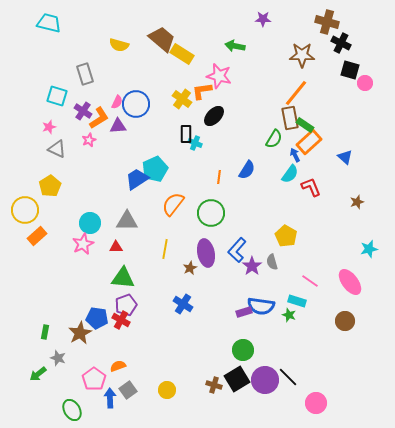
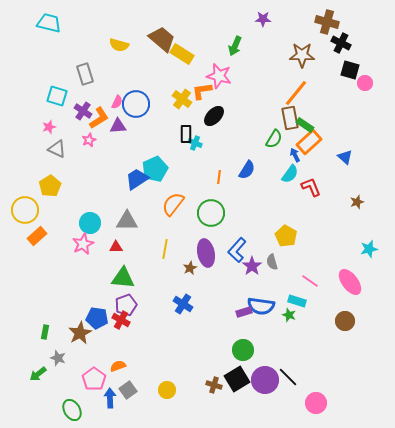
green arrow at (235, 46): rotated 78 degrees counterclockwise
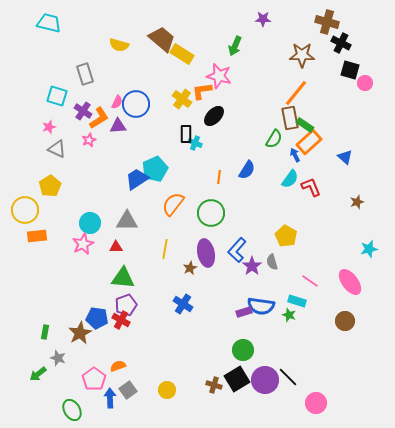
cyan semicircle at (290, 174): moved 5 px down
orange rectangle at (37, 236): rotated 36 degrees clockwise
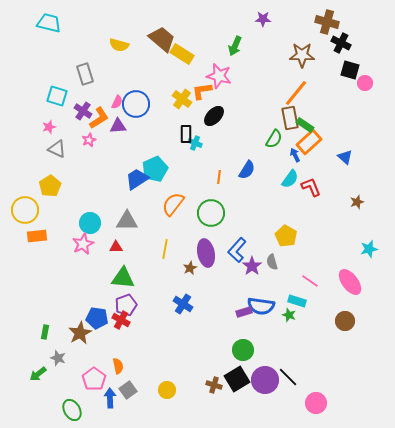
orange semicircle at (118, 366): rotated 98 degrees clockwise
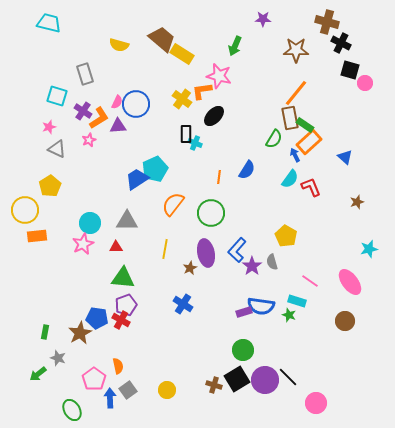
brown star at (302, 55): moved 6 px left, 5 px up
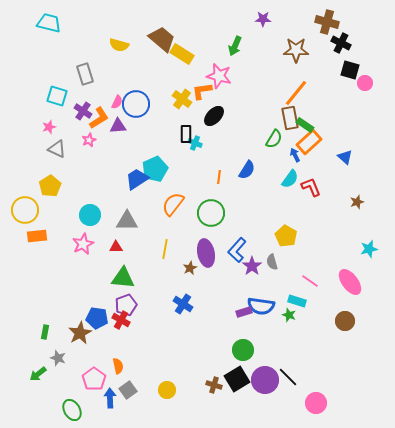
cyan circle at (90, 223): moved 8 px up
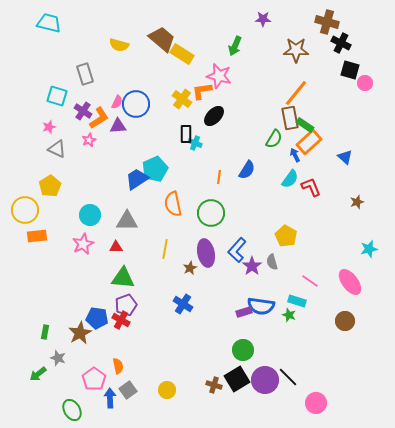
orange semicircle at (173, 204): rotated 50 degrees counterclockwise
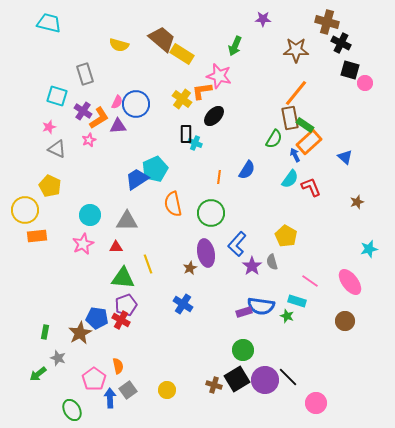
yellow pentagon at (50, 186): rotated 15 degrees counterclockwise
yellow line at (165, 249): moved 17 px left, 15 px down; rotated 30 degrees counterclockwise
blue L-shape at (237, 250): moved 6 px up
green star at (289, 315): moved 2 px left, 1 px down
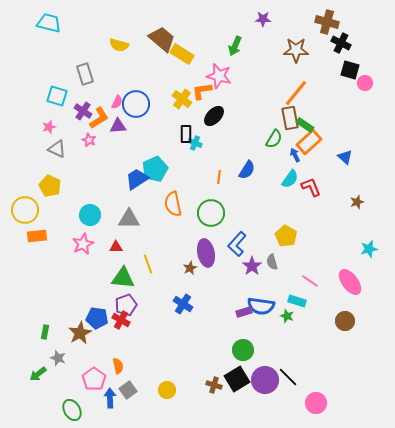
pink star at (89, 140): rotated 24 degrees counterclockwise
gray triangle at (127, 221): moved 2 px right, 2 px up
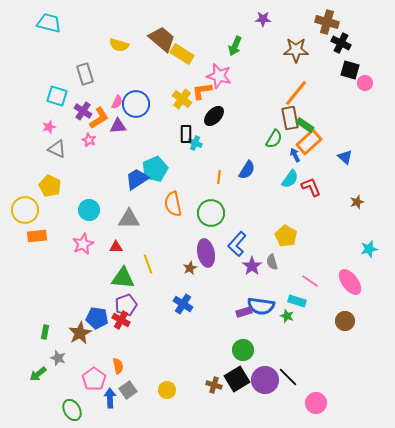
cyan circle at (90, 215): moved 1 px left, 5 px up
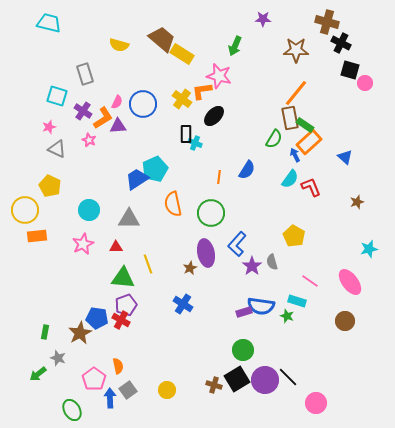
blue circle at (136, 104): moved 7 px right
orange L-shape at (99, 118): moved 4 px right
yellow pentagon at (286, 236): moved 8 px right
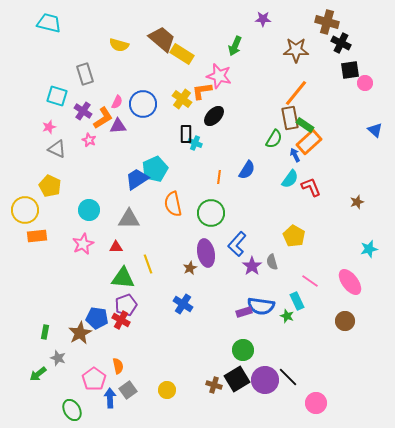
black square at (350, 70): rotated 24 degrees counterclockwise
blue triangle at (345, 157): moved 30 px right, 27 px up
cyan rectangle at (297, 301): rotated 48 degrees clockwise
